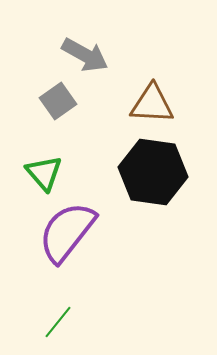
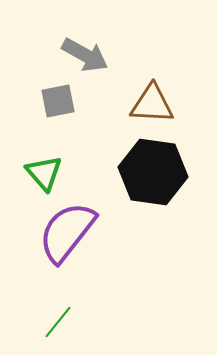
gray square: rotated 24 degrees clockwise
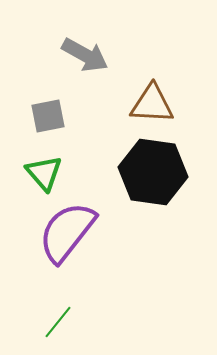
gray square: moved 10 px left, 15 px down
